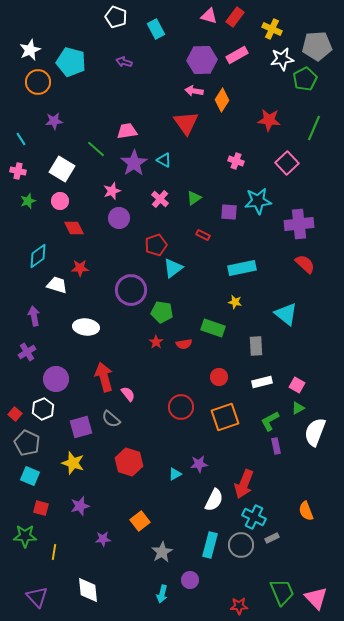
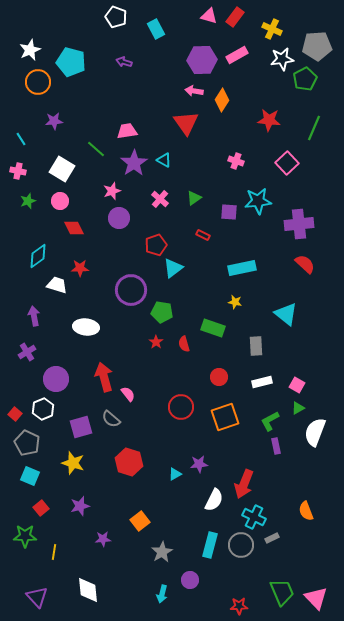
red semicircle at (184, 344): rotated 84 degrees clockwise
red square at (41, 508): rotated 35 degrees clockwise
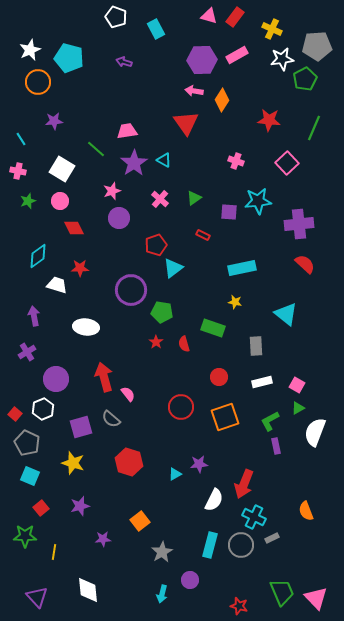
cyan pentagon at (71, 62): moved 2 px left, 4 px up
red star at (239, 606): rotated 18 degrees clockwise
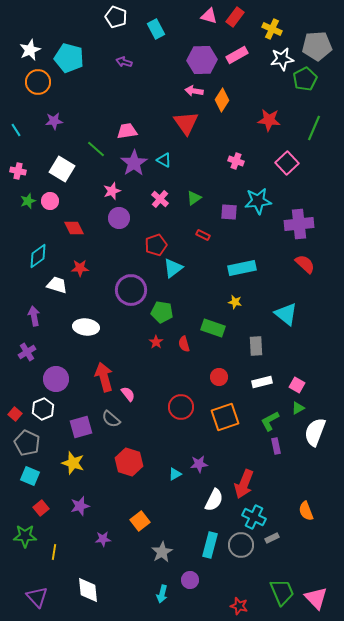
cyan line at (21, 139): moved 5 px left, 9 px up
pink circle at (60, 201): moved 10 px left
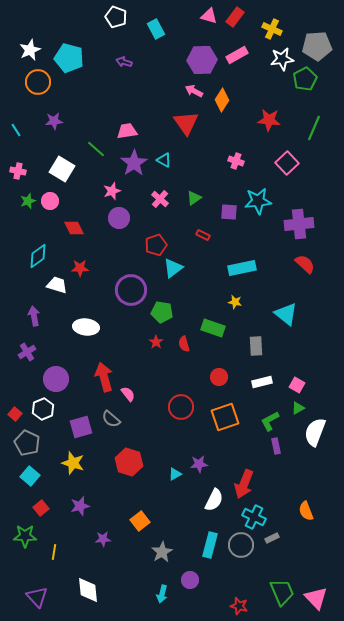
pink arrow at (194, 91): rotated 18 degrees clockwise
cyan square at (30, 476): rotated 18 degrees clockwise
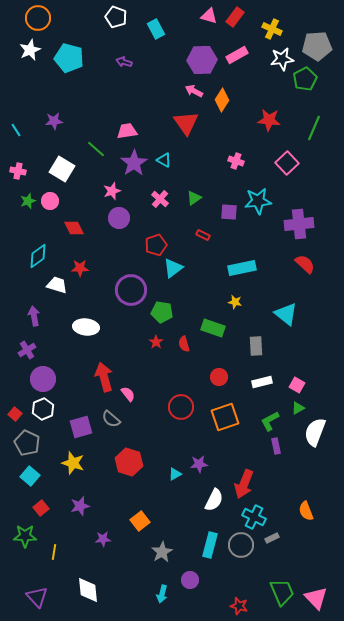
orange circle at (38, 82): moved 64 px up
purple cross at (27, 352): moved 2 px up
purple circle at (56, 379): moved 13 px left
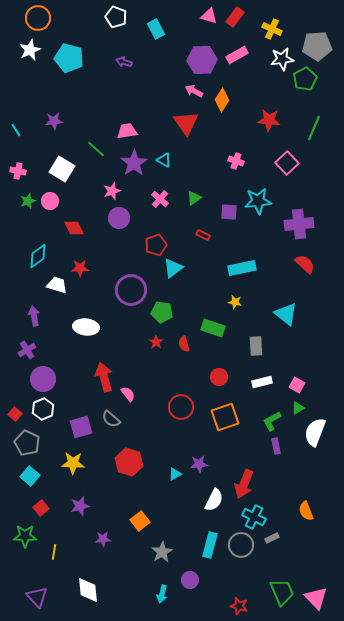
green L-shape at (270, 421): moved 2 px right
yellow star at (73, 463): rotated 15 degrees counterclockwise
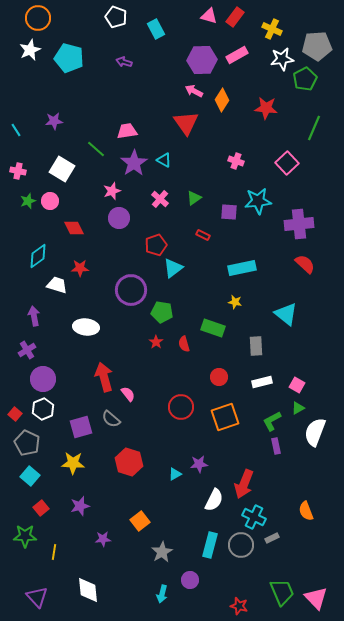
red star at (269, 120): moved 3 px left, 12 px up
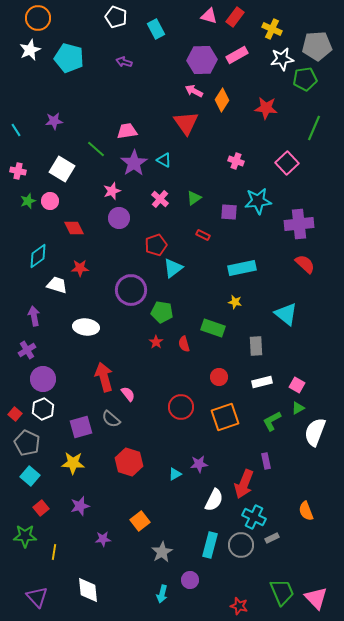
green pentagon at (305, 79): rotated 20 degrees clockwise
purple rectangle at (276, 446): moved 10 px left, 15 px down
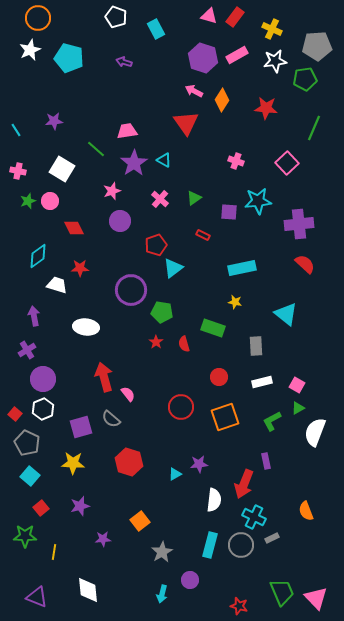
white star at (282, 59): moved 7 px left, 2 px down
purple hexagon at (202, 60): moved 1 px right, 2 px up; rotated 20 degrees clockwise
purple circle at (119, 218): moved 1 px right, 3 px down
white semicircle at (214, 500): rotated 20 degrees counterclockwise
purple triangle at (37, 597): rotated 25 degrees counterclockwise
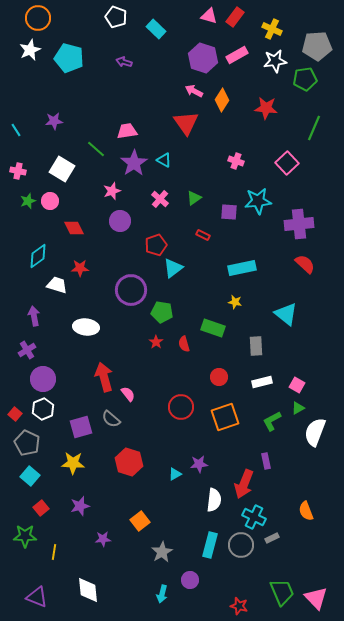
cyan rectangle at (156, 29): rotated 18 degrees counterclockwise
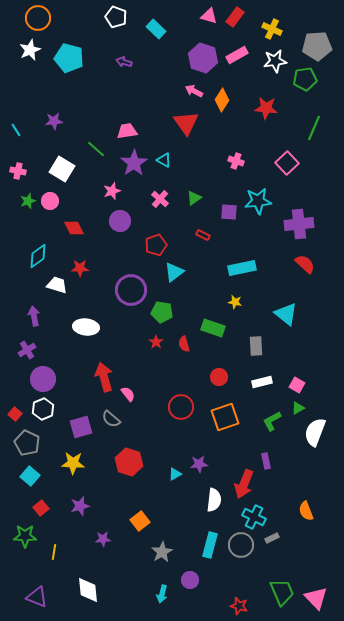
cyan triangle at (173, 268): moved 1 px right, 4 px down
